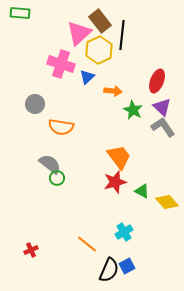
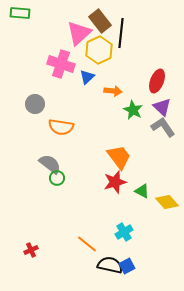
black line: moved 1 px left, 2 px up
black semicircle: moved 1 px right, 5 px up; rotated 100 degrees counterclockwise
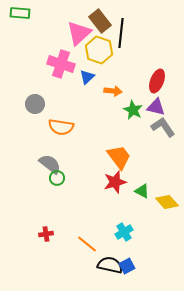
yellow hexagon: rotated 16 degrees counterclockwise
purple triangle: moved 6 px left; rotated 30 degrees counterclockwise
red cross: moved 15 px right, 16 px up; rotated 16 degrees clockwise
